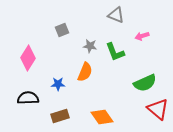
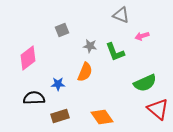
gray triangle: moved 5 px right
pink diamond: rotated 20 degrees clockwise
black semicircle: moved 6 px right
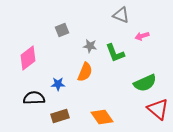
green L-shape: moved 1 px down
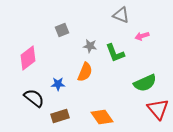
black semicircle: rotated 40 degrees clockwise
red triangle: rotated 10 degrees clockwise
